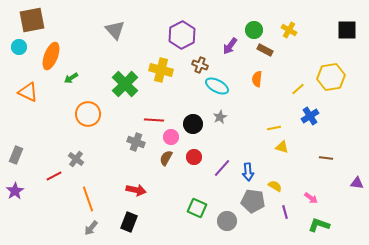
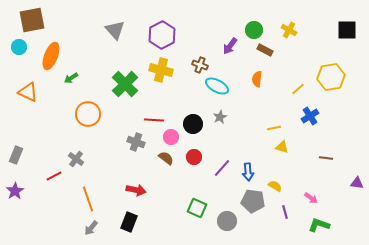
purple hexagon at (182, 35): moved 20 px left
brown semicircle at (166, 158): rotated 98 degrees clockwise
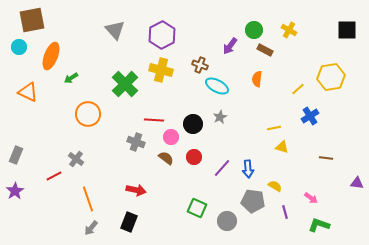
blue arrow at (248, 172): moved 3 px up
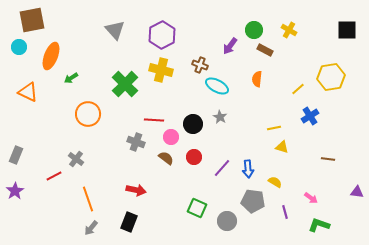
gray star at (220, 117): rotated 16 degrees counterclockwise
brown line at (326, 158): moved 2 px right, 1 px down
purple triangle at (357, 183): moved 9 px down
yellow semicircle at (275, 186): moved 4 px up
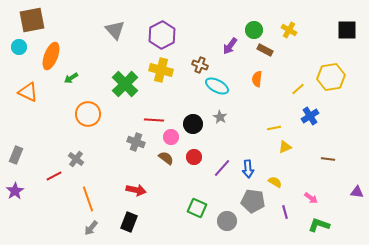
yellow triangle at (282, 147): moved 3 px right; rotated 40 degrees counterclockwise
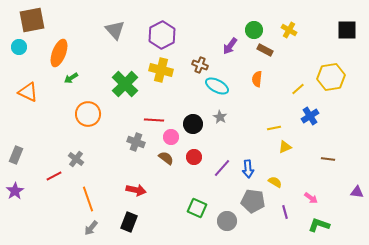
orange ellipse at (51, 56): moved 8 px right, 3 px up
